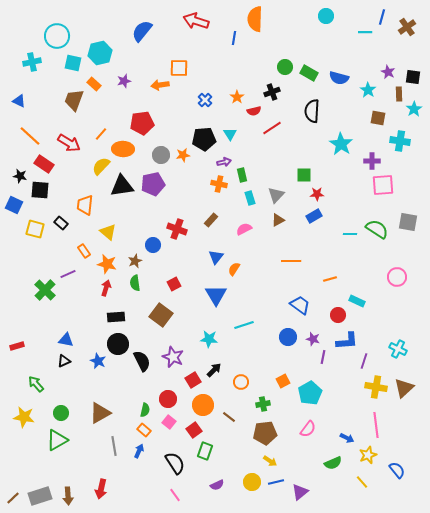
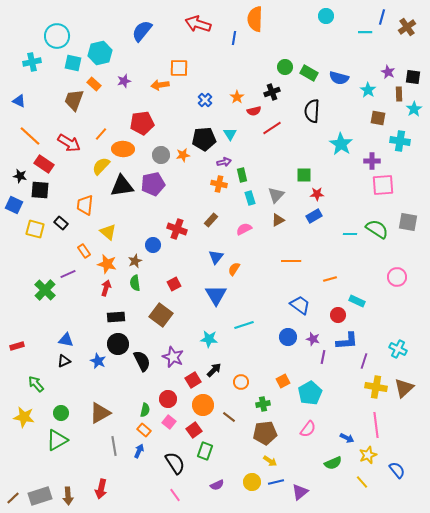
red arrow at (196, 21): moved 2 px right, 3 px down
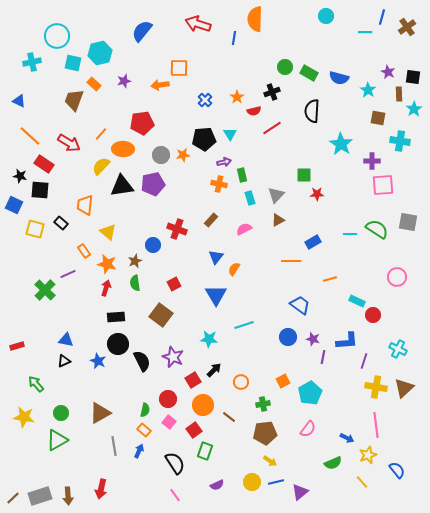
blue rectangle at (314, 216): moved 1 px left, 26 px down
red circle at (338, 315): moved 35 px right
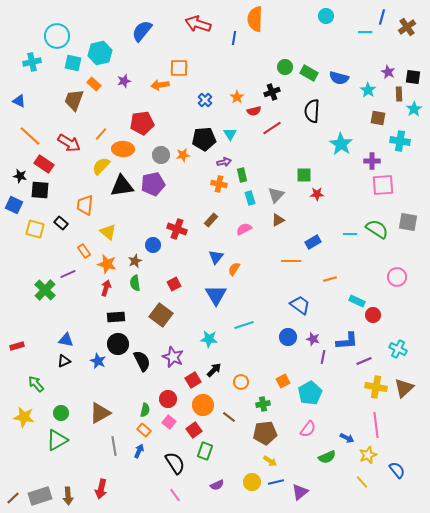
purple line at (364, 361): rotated 49 degrees clockwise
green semicircle at (333, 463): moved 6 px left, 6 px up
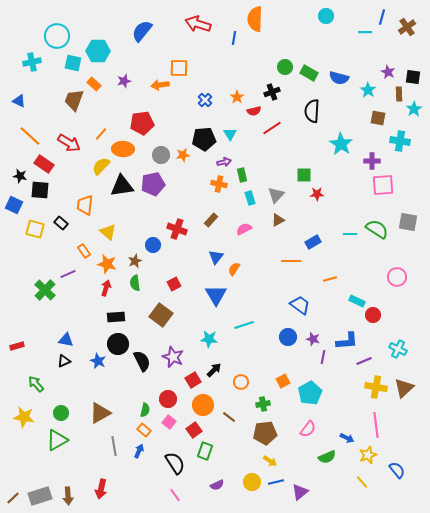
cyan hexagon at (100, 53): moved 2 px left, 2 px up; rotated 15 degrees clockwise
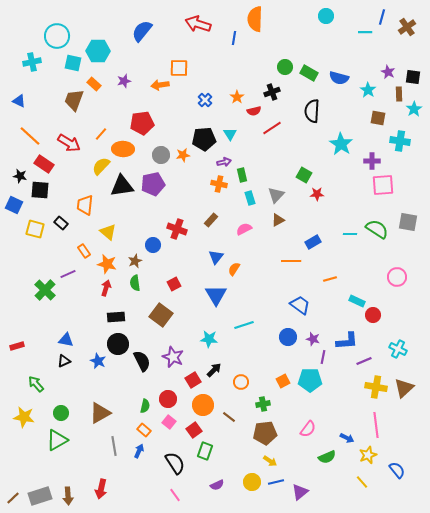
green square at (304, 175): rotated 28 degrees clockwise
cyan pentagon at (310, 393): moved 13 px up; rotated 30 degrees clockwise
green semicircle at (145, 410): moved 4 px up
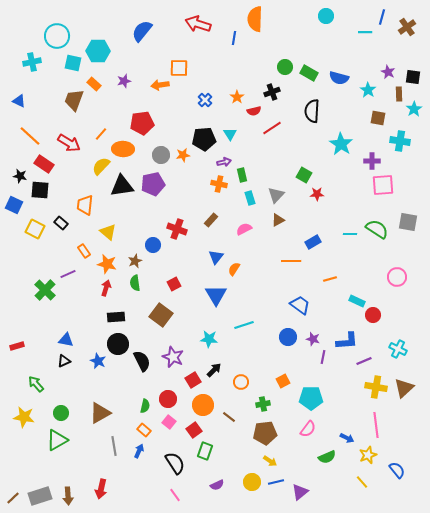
yellow square at (35, 229): rotated 12 degrees clockwise
cyan pentagon at (310, 380): moved 1 px right, 18 px down
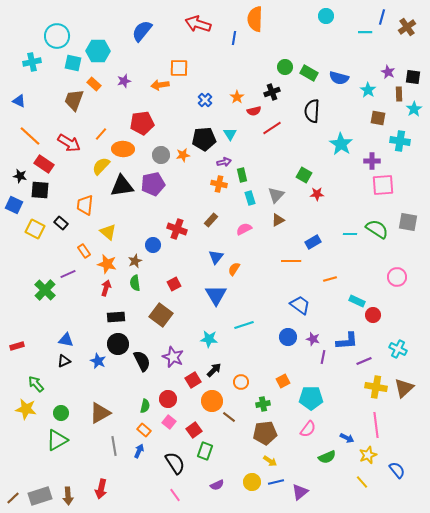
orange circle at (203, 405): moved 9 px right, 4 px up
yellow star at (24, 417): moved 2 px right, 8 px up
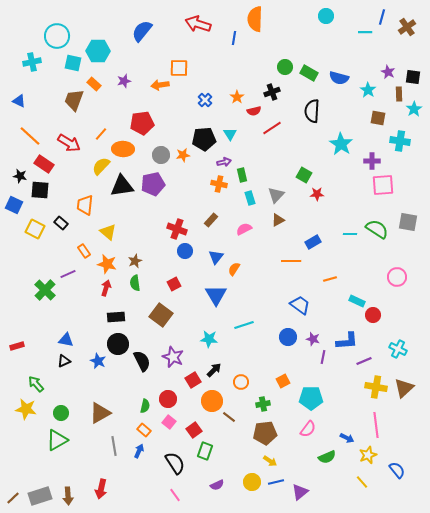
blue circle at (153, 245): moved 32 px right, 6 px down
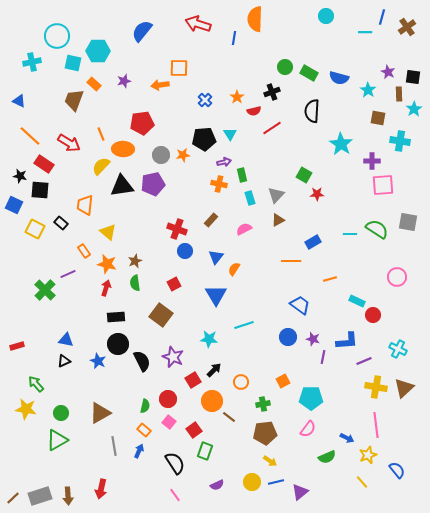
orange line at (101, 134): rotated 64 degrees counterclockwise
